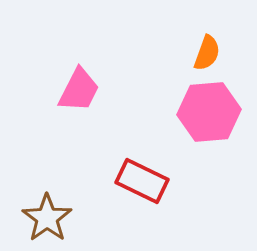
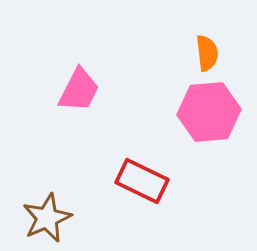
orange semicircle: rotated 27 degrees counterclockwise
brown star: rotated 12 degrees clockwise
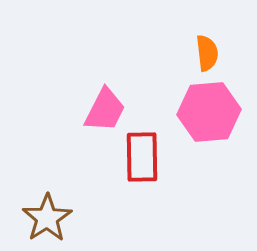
pink trapezoid: moved 26 px right, 20 px down
red rectangle: moved 24 px up; rotated 63 degrees clockwise
brown star: rotated 9 degrees counterclockwise
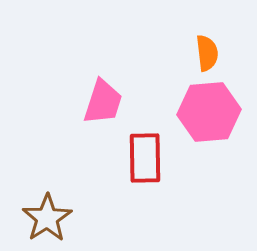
pink trapezoid: moved 2 px left, 8 px up; rotated 9 degrees counterclockwise
red rectangle: moved 3 px right, 1 px down
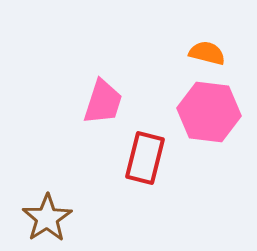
orange semicircle: rotated 69 degrees counterclockwise
pink hexagon: rotated 12 degrees clockwise
red rectangle: rotated 15 degrees clockwise
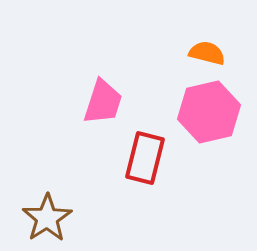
pink hexagon: rotated 20 degrees counterclockwise
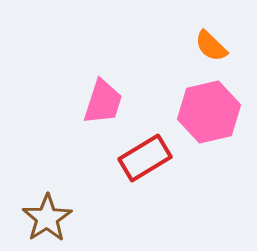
orange semicircle: moved 4 px right, 7 px up; rotated 150 degrees counterclockwise
red rectangle: rotated 45 degrees clockwise
